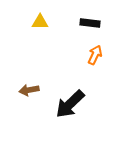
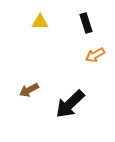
black rectangle: moved 4 px left; rotated 66 degrees clockwise
orange arrow: rotated 144 degrees counterclockwise
brown arrow: rotated 18 degrees counterclockwise
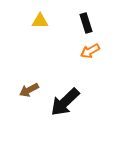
yellow triangle: moved 1 px up
orange arrow: moved 5 px left, 4 px up
black arrow: moved 5 px left, 2 px up
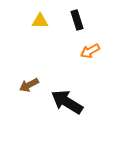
black rectangle: moved 9 px left, 3 px up
brown arrow: moved 5 px up
black arrow: moved 2 px right; rotated 76 degrees clockwise
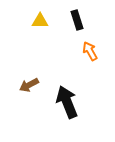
orange arrow: rotated 90 degrees clockwise
black arrow: rotated 36 degrees clockwise
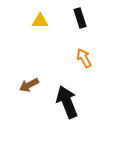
black rectangle: moved 3 px right, 2 px up
orange arrow: moved 6 px left, 7 px down
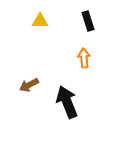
black rectangle: moved 8 px right, 3 px down
orange arrow: rotated 24 degrees clockwise
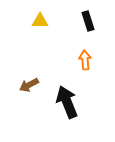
orange arrow: moved 1 px right, 2 px down
